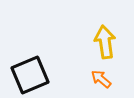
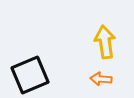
orange arrow: rotated 35 degrees counterclockwise
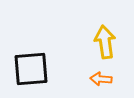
black square: moved 1 px right, 6 px up; rotated 18 degrees clockwise
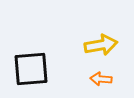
yellow arrow: moved 4 px left, 3 px down; rotated 88 degrees clockwise
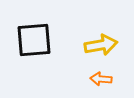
black square: moved 3 px right, 29 px up
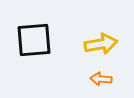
yellow arrow: moved 1 px up
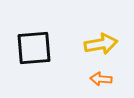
black square: moved 8 px down
